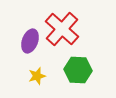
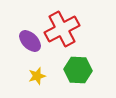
red cross: rotated 20 degrees clockwise
purple ellipse: rotated 65 degrees counterclockwise
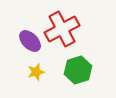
green hexagon: rotated 20 degrees counterclockwise
yellow star: moved 1 px left, 4 px up
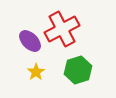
yellow star: rotated 18 degrees counterclockwise
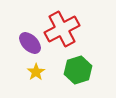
purple ellipse: moved 2 px down
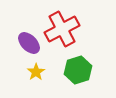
purple ellipse: moved 1 px left
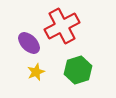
red cross: moved 3 px up
yellow star: rotated 12 degrees clockwise
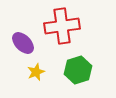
red cross: rotated 20 degrees clockwise
purple ellipse: moved 6 px left
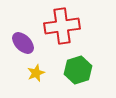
yellow star: moved 1 px down
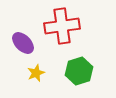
green hexagon: moved 1 px right, 1 px down
